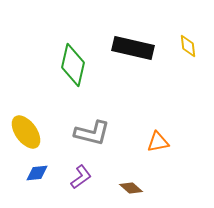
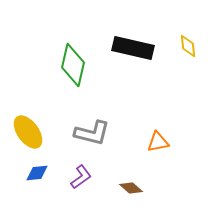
yellow ellipse: moved 2 px right
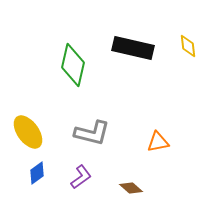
blue diamond: rotated 30 degrees counterclockwise
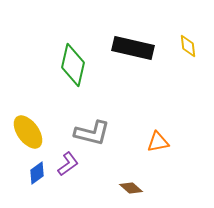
purple L-shape: moved 13 px left, 13 px up
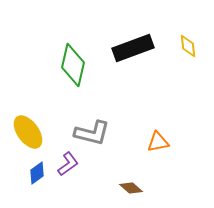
black rectangle: rotated 33 degrees counterclockwise
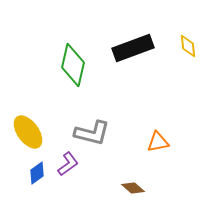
brown diamond: moved 2 px right
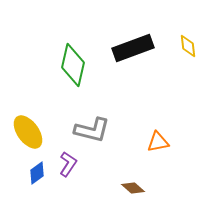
gray L-shape: moved 3 px up
purple L-shape: rotated 20 degrees counterclockwise
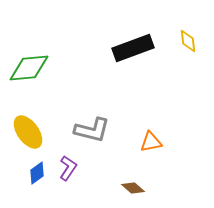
yellow diamond: moved 5 px up
green diamond: moved 44 px left, 3 px down; rotated 72 degrees clockwise
orange triangle: moved 7 px left
purple L-shape: moved 4 px down
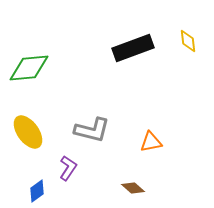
blue diamond: moved 18 px down
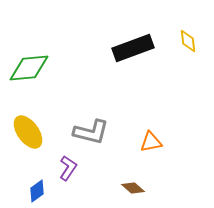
gray L-shape: moved 1 px left, 2 px down
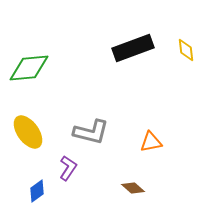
yellow diamond: moved 2 px left, 9 px down
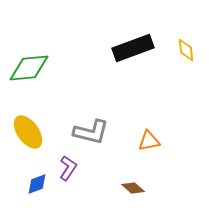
orange triangle: moved 2 px left, 1 px up
blue diamond: moved 7 px up; rotated 15 degrees clockwise
